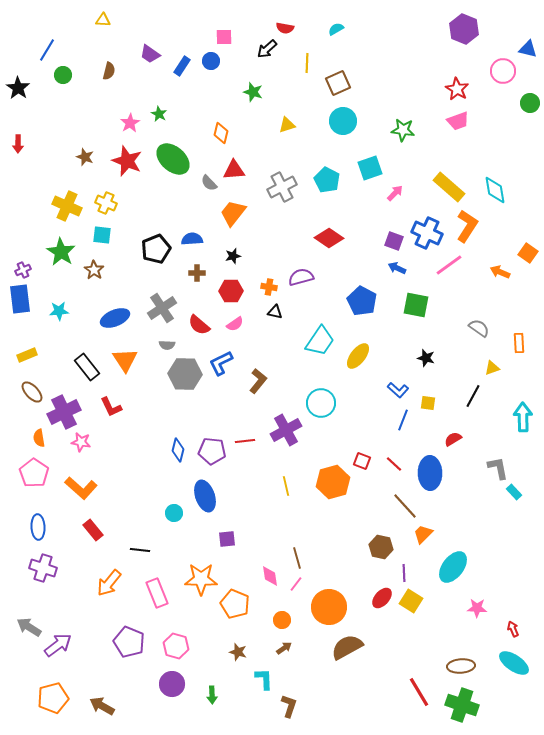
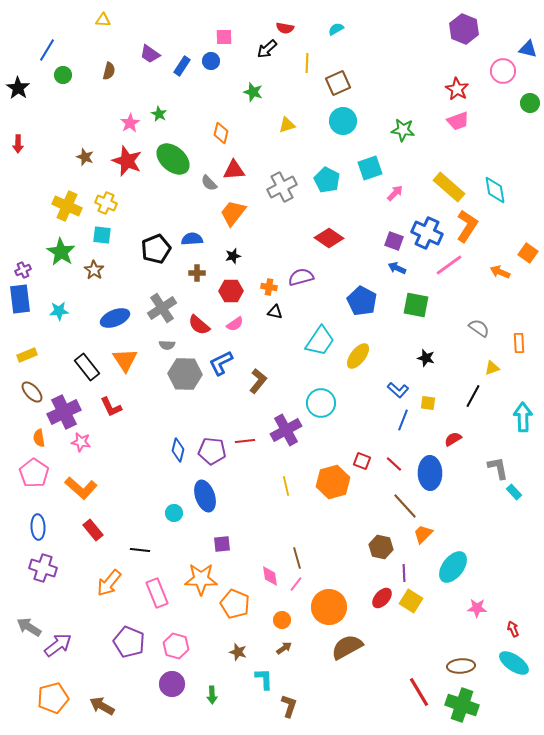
purple square at (227, 539): moved 5 px left, 5 px down
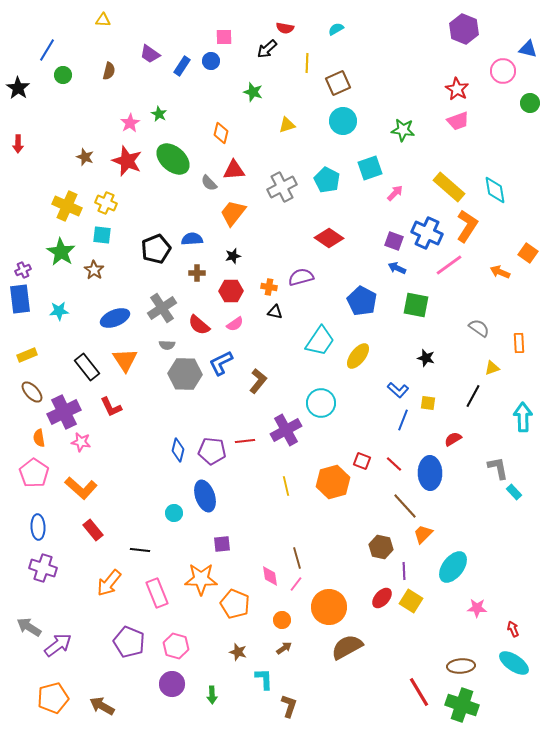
purple line at (404, 573): moved 2 px up
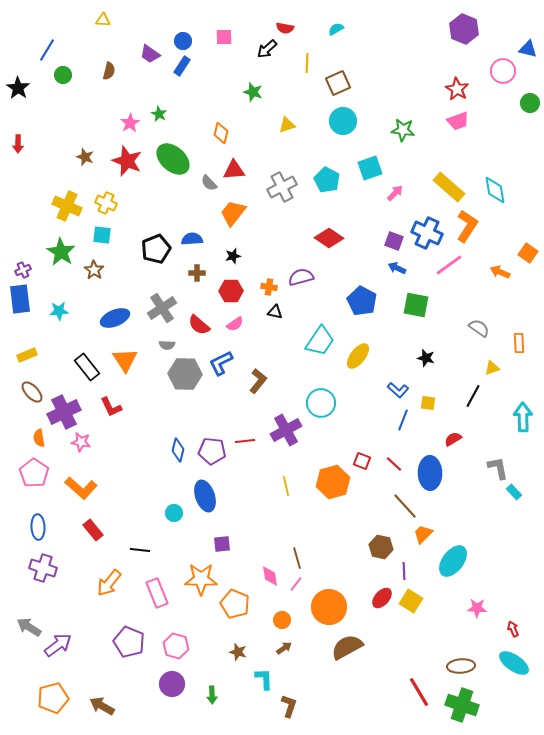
blue circle at (211, 61): moved 28 px left, 20 px up
cyan ellipse at (453, 567): moved 6 px up
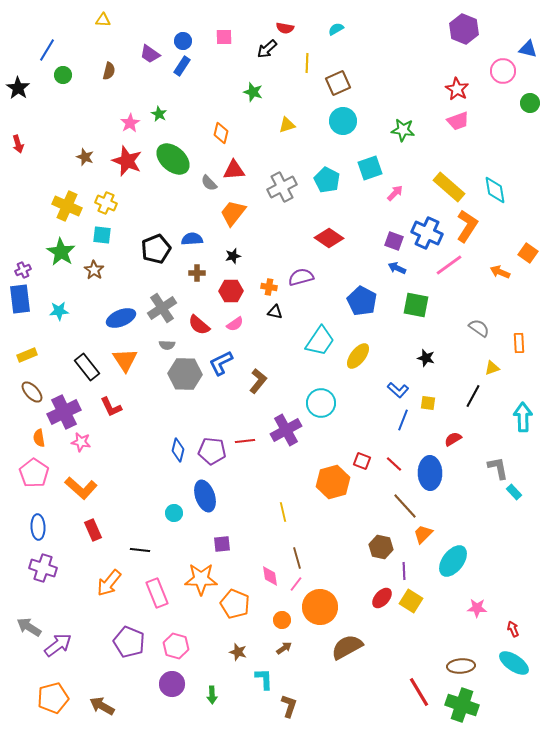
red arrow at (18, 144): rotated 18 degrees counterclockwise
blue ellipse at (115, 318): moved 6 px right
yellow line at (286, 486): moved 3 px left, 26 px down
red rectangle at (93, 530): rotated 15 degrees clockwise
orange circle at (329, 607): moved 9 px left
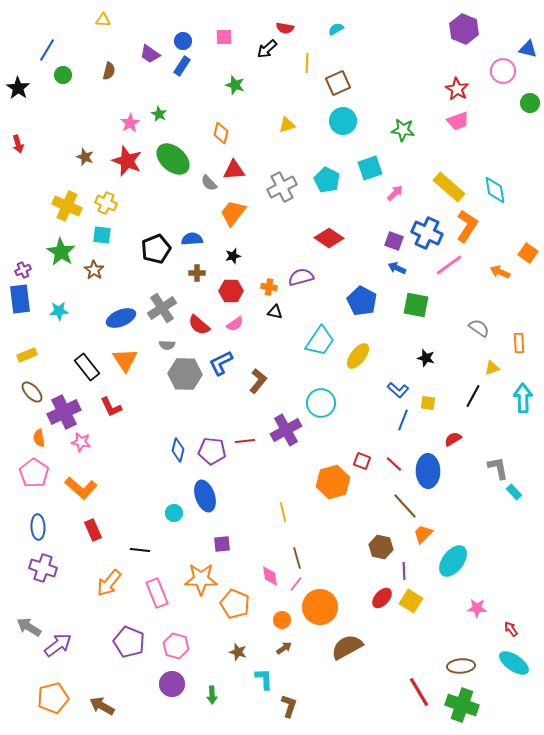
green star at (253, 92): moved 18 px left, 7 px up
cyan arrow at (523, 417): moved 19 px up
blue ellipse at (430, 473): moved 2 px left, 2 px up
red arrow at (513, 629): moved 2 px left; rotated 14 degrees counterclockwise
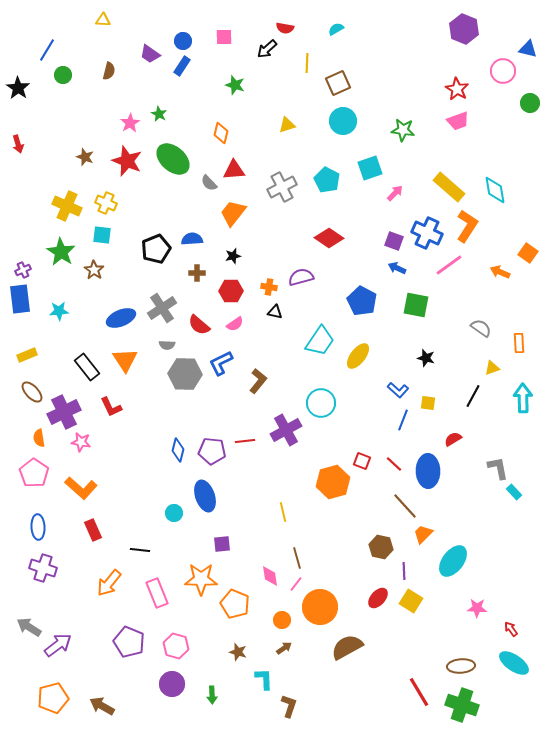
gray semicircle at (479, 328): moved 2 px right
red ellipse at (382, 598): moved 4 px left
